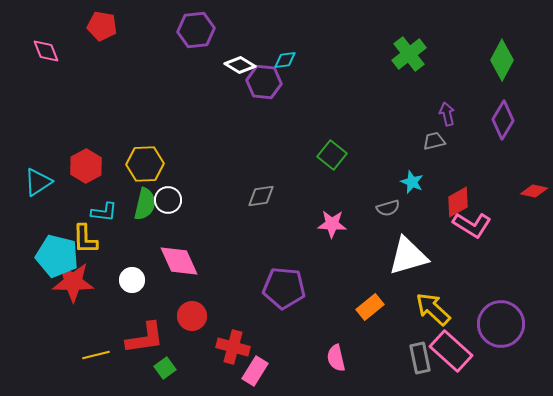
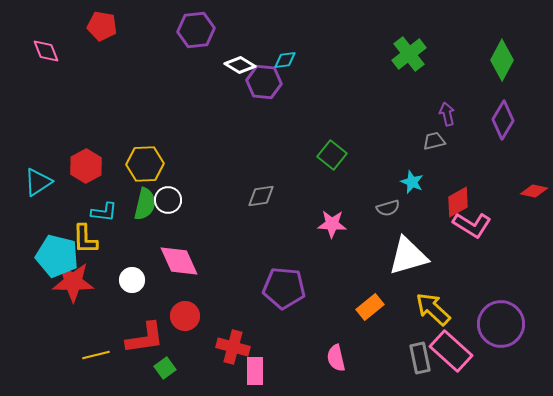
red circle at (192, 316): moved 7 px left
pink rectangle at (255, 371): rotated 32 degrees counterclockwise
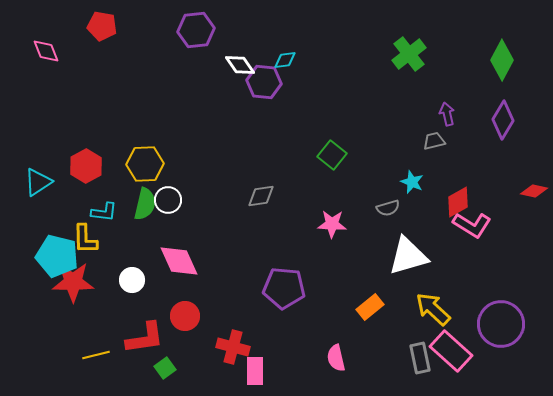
white diamond at (240, 65): rotated 24 degrees clockwise
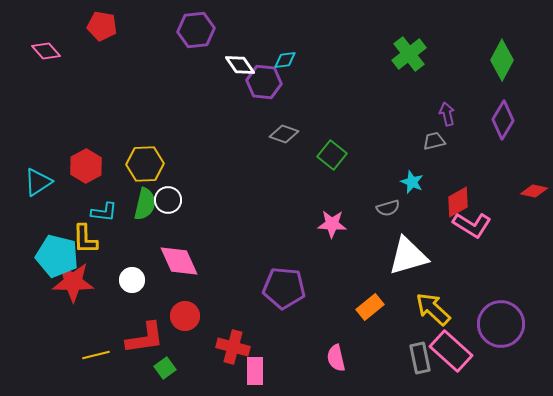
pink diamond at (46, 51): rotated 20 degrees counterclockwise
gray diamond at (261, 196): moved 23 px right, 62 px up; rotated 28 degrees clockwise
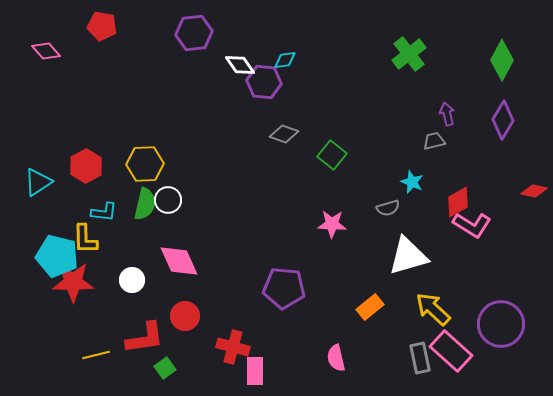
purple hexagon at (196, 30): moved 2 px left, 3 px down
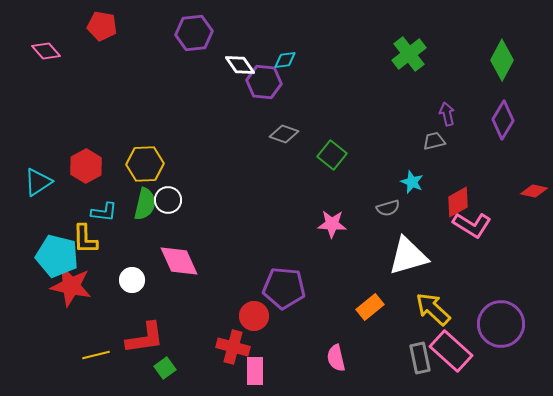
red star at (73, 282): moved 2 px left, 4 px down; rotated 12 degrees clockwise
red circle at (185, 316): moved 69 px right
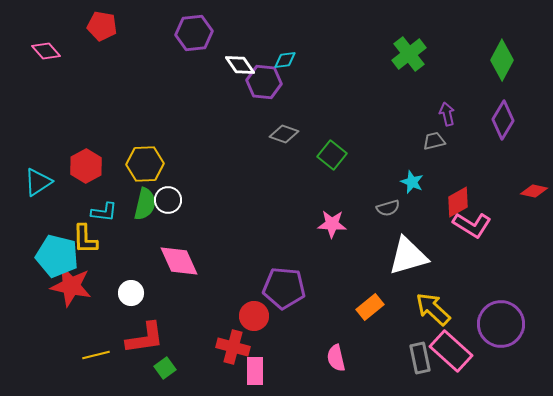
white circle at (132, 280): moved 1 px left, 13 px down
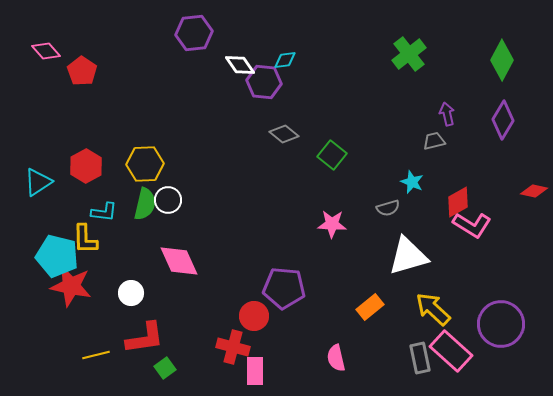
red pentagon at (102, 26): moved 20 px left, 45 px down; rotated 24 degrees clockwise
gray diamond at (284, 134): rotated 20 degrees clockwise
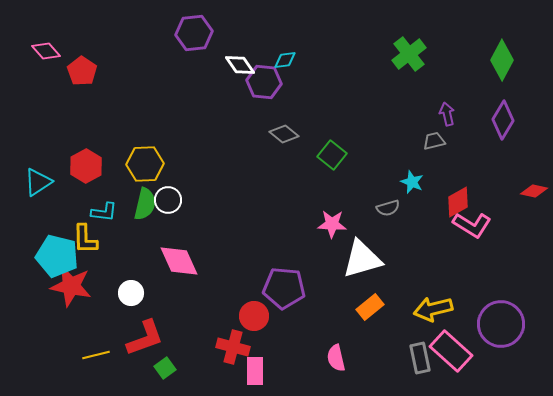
white triangle at (408, 256): moved 46 px left, 3 px down
yellow arrow at (433, 309): rotated 57 degrees counterclockwise
red L-shape at (145, 338): rotated 12 degrees counterclockwise
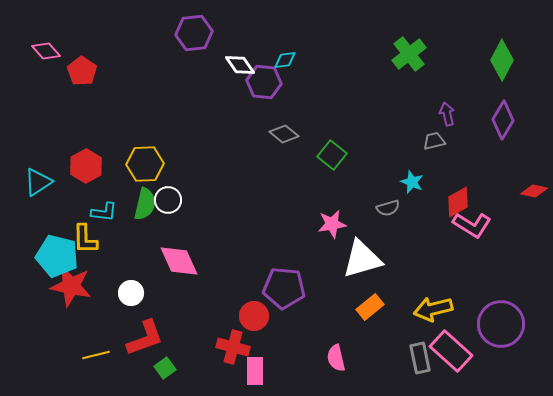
pink star at (332, 224): rotated 12 degrees counterclockwise
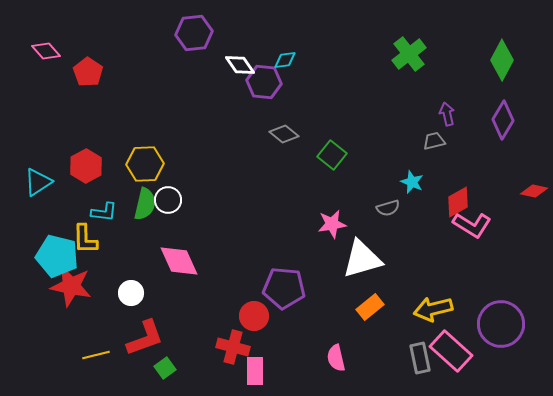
red pentagon at (82, 71): moved 6 px right, 1 px down
